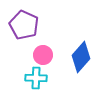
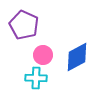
blue diamond: moved 4 px left; rotated 20 degrees clockwise
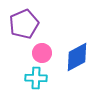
purple pentagon: moved 1 px up; rotated 24 degrees clockwise
pink circle: moved 1 px left, 2 px up
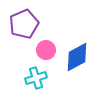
pink circle: moved 4 px right, 3 px up
cyan cross: rotated 20 degrees counterclockwise
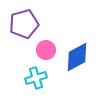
purple pentagon: rotated 8 degrees clockwise
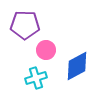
purple pentagon: moved 1 px right, 1 px down; rotated 16 degrees clockwise
blue diamond: moved 9 px down
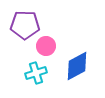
pink circle: moved 4 px up
cyan cross: moved 5 px up
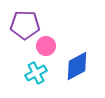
cyan cross: rotated 10 degrees counterclockwise
